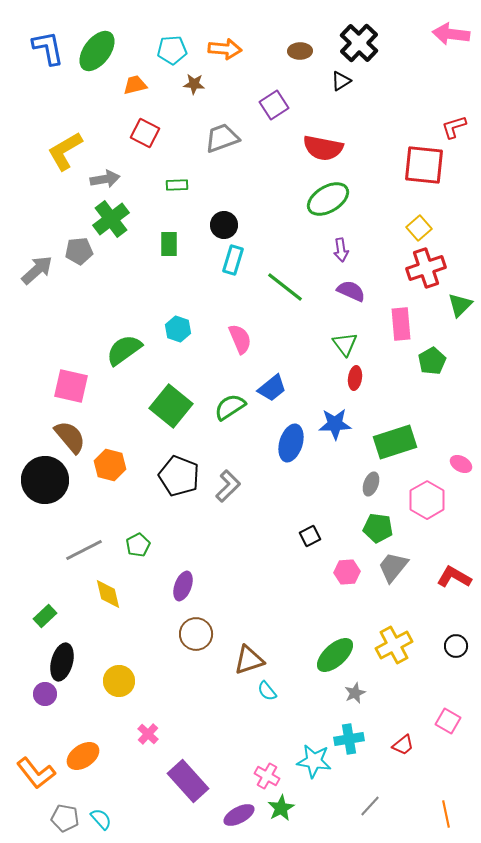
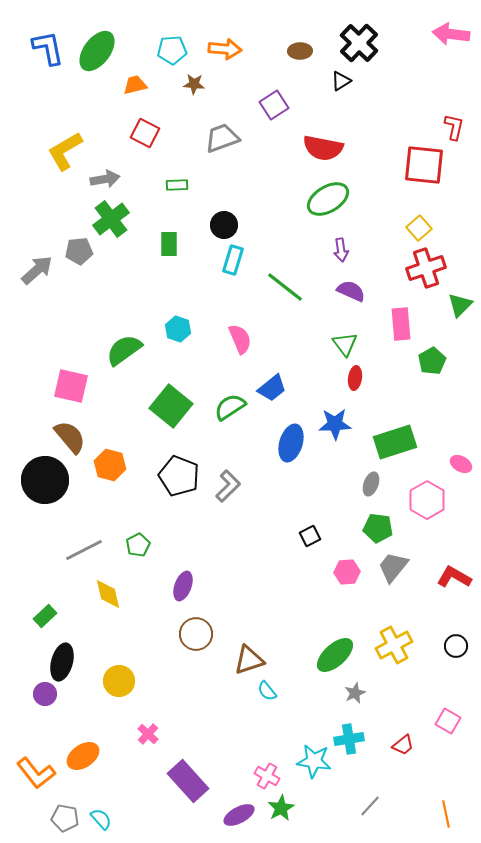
red L-shape at (454, 127): rotated 120 degrees clockwise
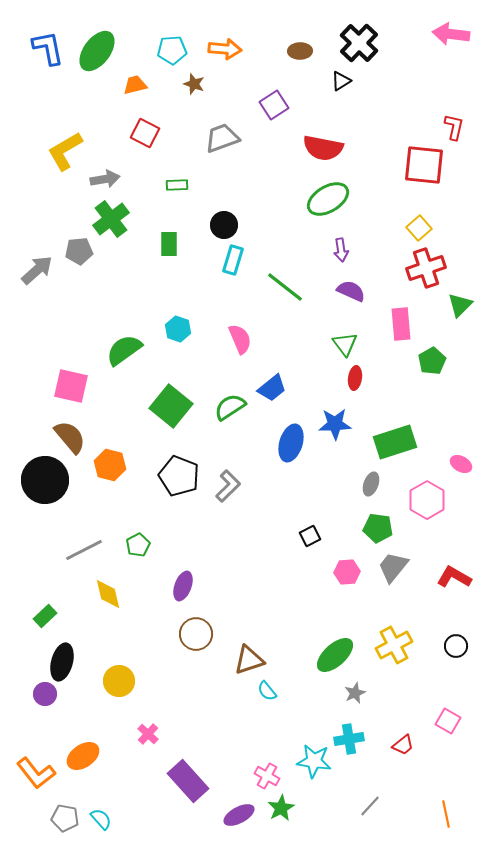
brown star at (194, 84): rotated 15 degrees clockwise
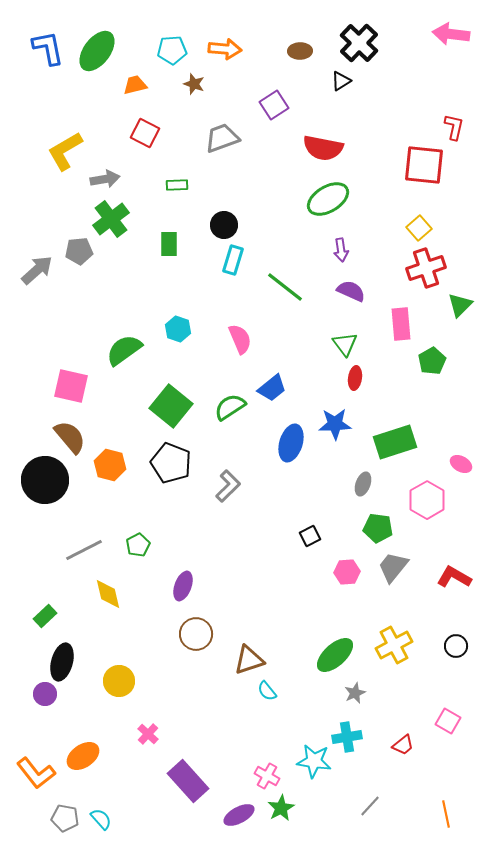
black pentagon at (179, 476): moved 8 px left, 13 px up
gray ellipse at (371, 484): moved 8 px left
cyan cross at (349, 739): moved 2 px left, 2 px up
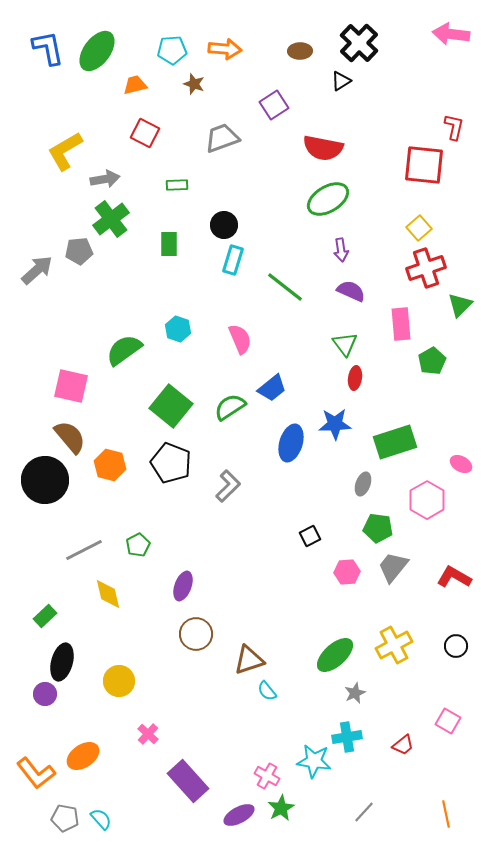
gray line at (370, 806): moved 6 px left, 6 px down
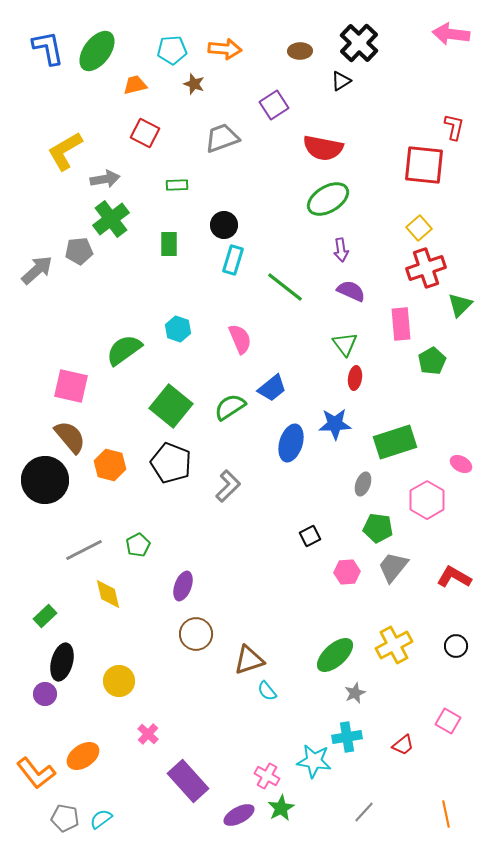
cyan semicircle at (101, 819): rotated 85 degrees counterclockwise
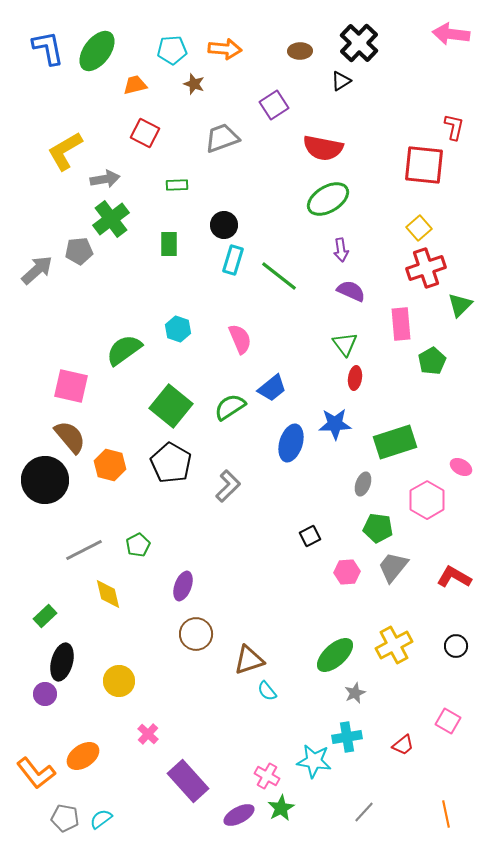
green line at (285, 287): moved 6 px left, 11 px up
black pentagon at (171, 463): rotated 9 degrees clockwise
pink ellipse at (461, 464): moved 3 px down
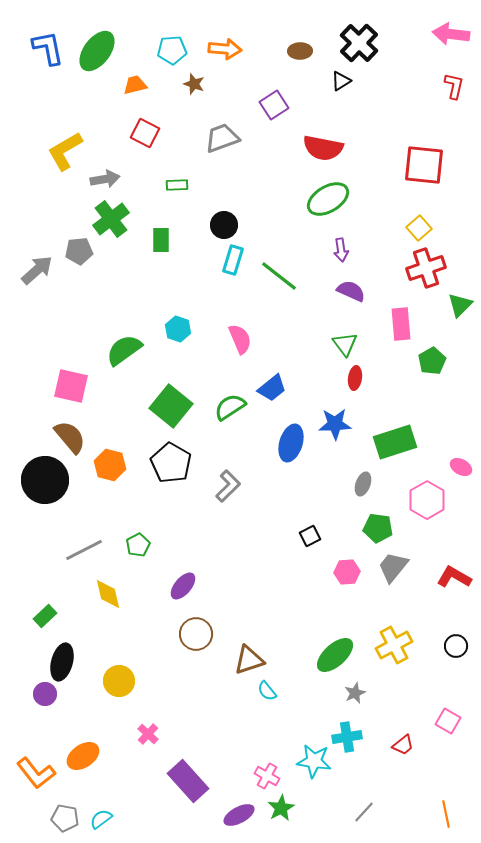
red L-shape at (454, 127): moved 41 px up
green rectangle at (169, 244): moved 8 px left, 4 px up
purple ellipse at (183, 586): rotated 20 degrees clockwise
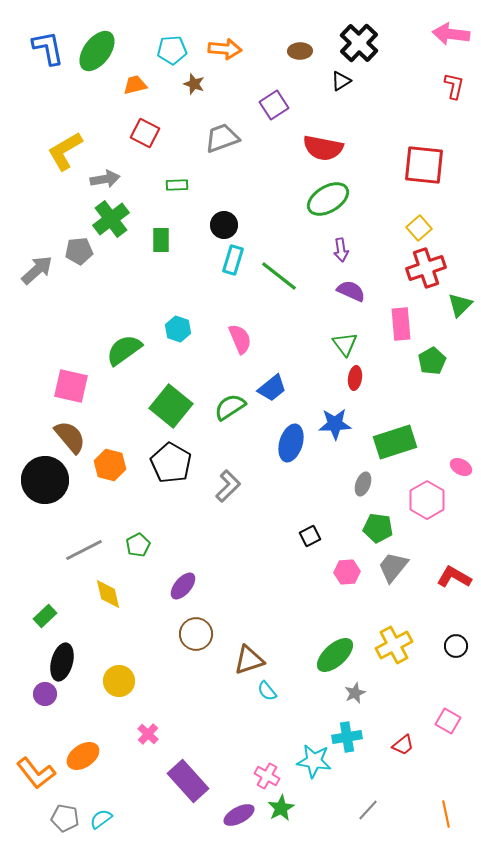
gray line at (364, 812): moved 4 px right, 2 px up
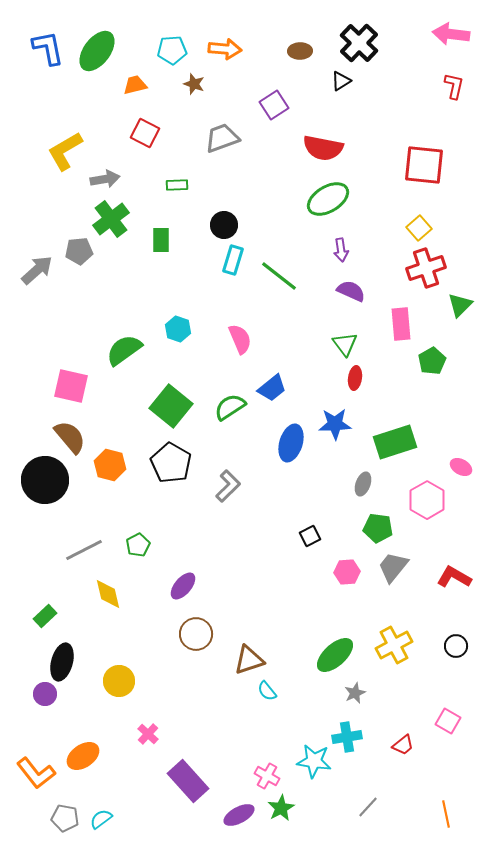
gray line at (368, 810): moved 3 px up
